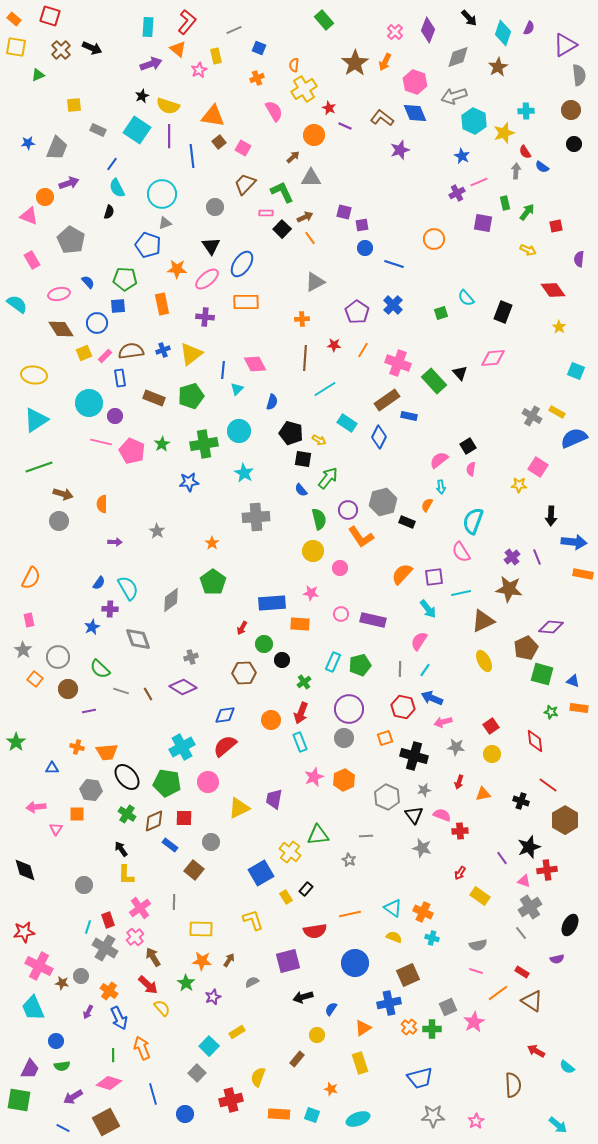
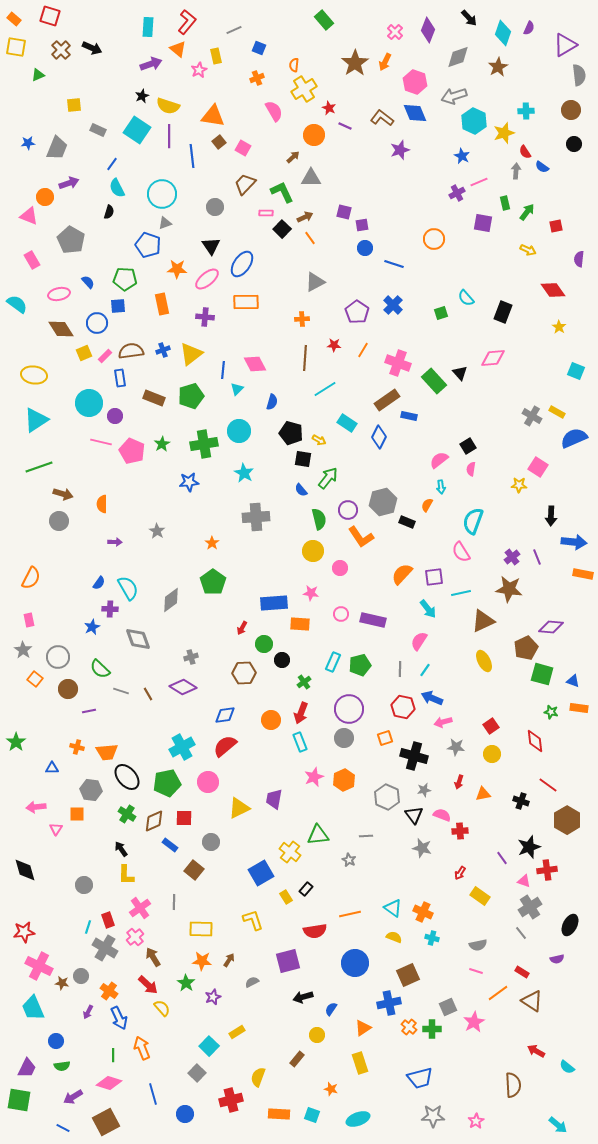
blue rectangle at (272, 603): moved 2 px right
green pentagon at (167, 783): rotated 20 degrees counterclockwise
brown hexagon at (565, 820): moved 2 px right
purple trapezoid at (30, 1069): moved 3 px left, 1 px up
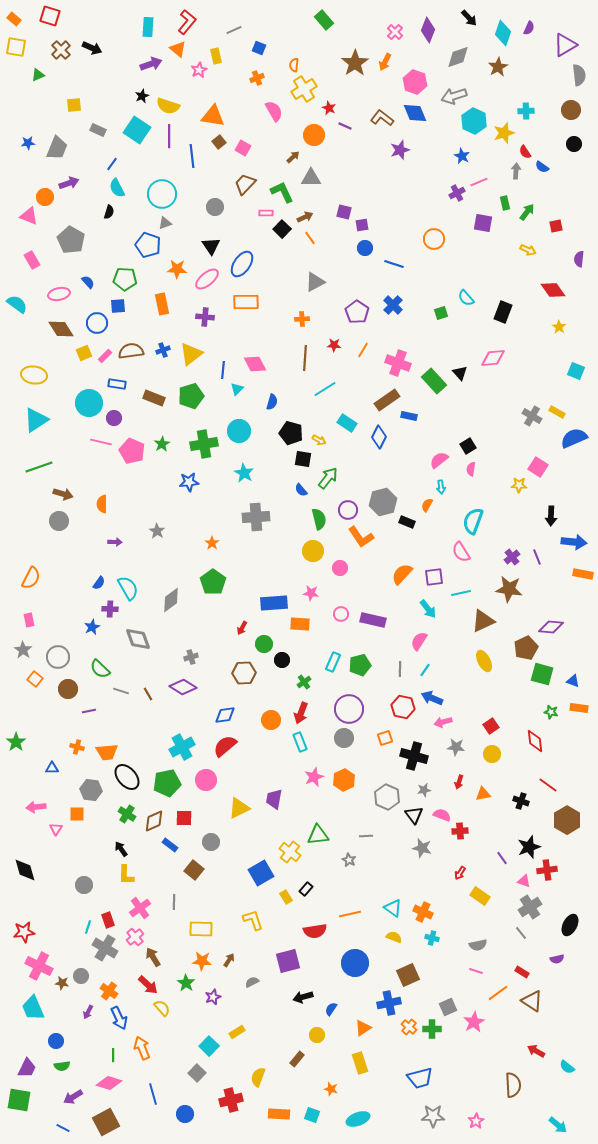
blue rectangle at (120, 378): moved 3 px left, 6 px down; rotated 72 degrees counterclockwise
purple circle at (115, 416): moved 1 px left, 2 px down
pink circle at (208, 782): moved 2 px left, 2 px up
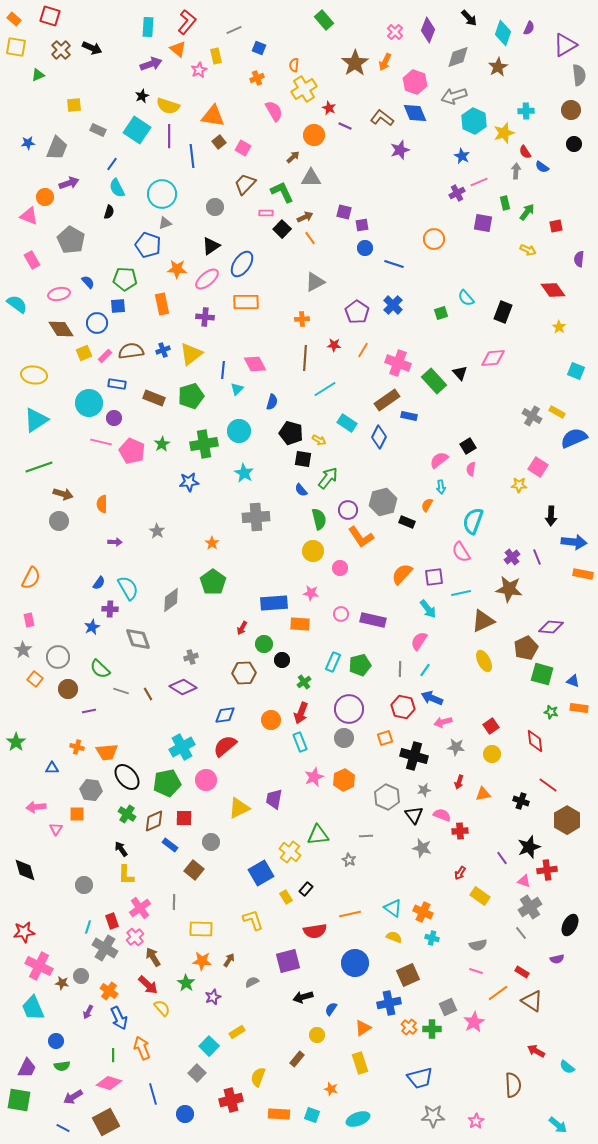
black triangle at (211, 246): rotated 30 degrees clockwise
red rectangle at (108, 920): moved 4 px right, 1 px down
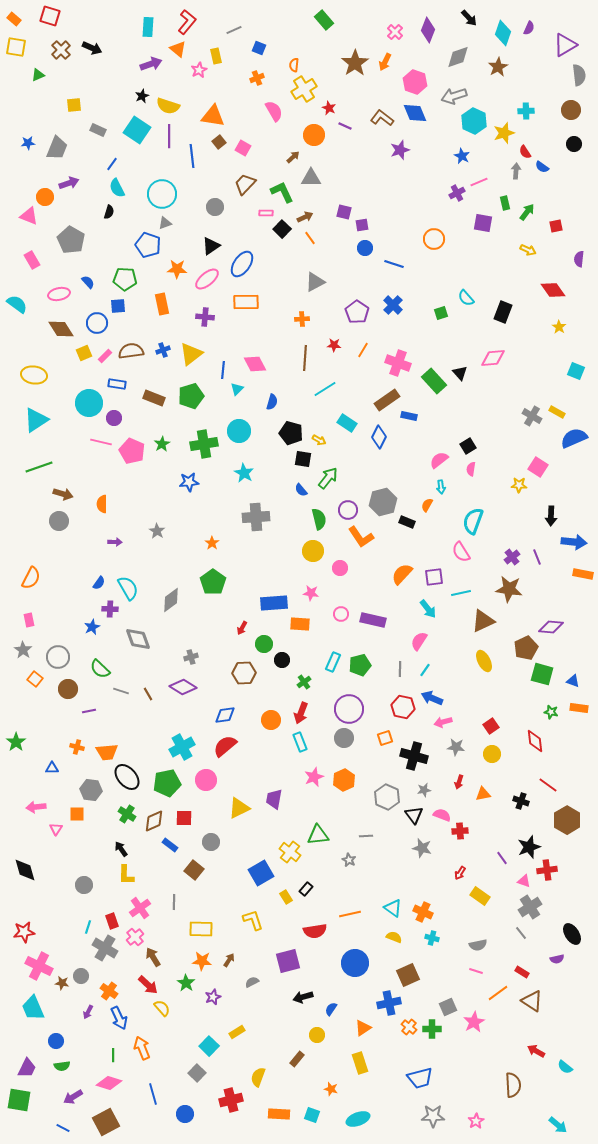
black ellipse at (570, 925): moved 2 px right, 9 px down; rotated 60 degrees counterclockwise
cyan semicircle at (567, 1067): moved 2 px left
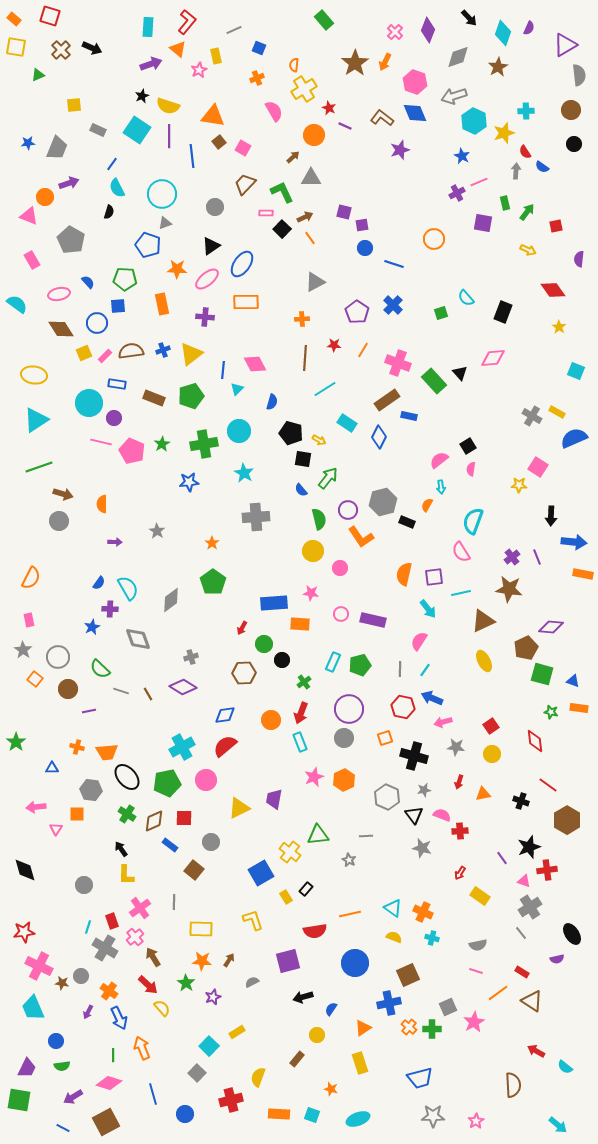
orange semicircle at (402, 574): moved 2 px right; rotated 30 degrees counterclockwise
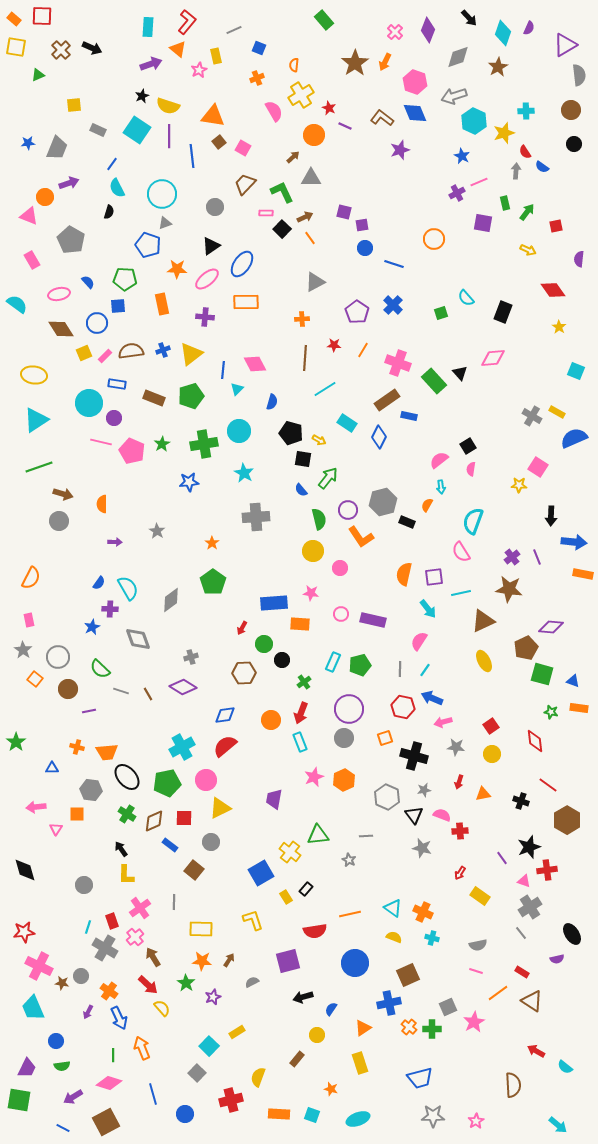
red square at (50, 16): moved 8 px left; rotated 15 degrees counterclockwise
yellow cross at (304, 89): moved 3 px left, 6 px down
yellow triangle at (239, 808): moved 19 px left
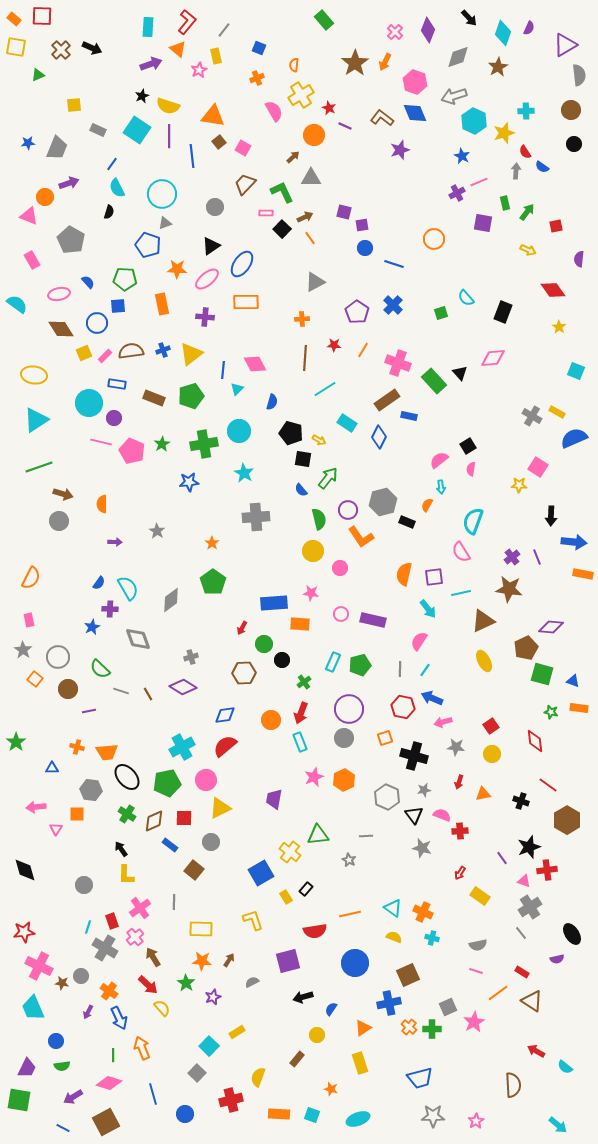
gray line at (234, 30): moved 10 px left; rotated 28 degrees counterclockwise
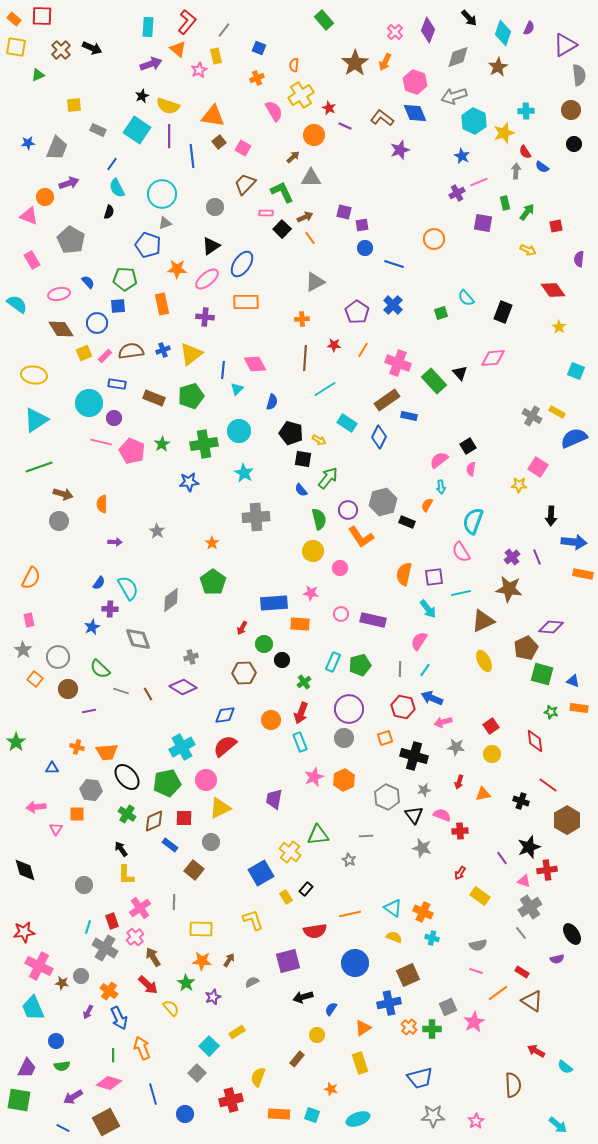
yellow semicircle at (162, 1008): moved 9 px right
